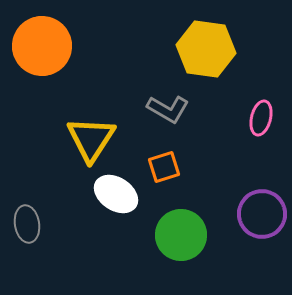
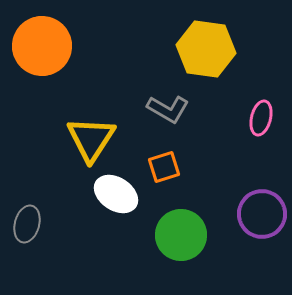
gray ellipse: rotated 24 degrees clockwise
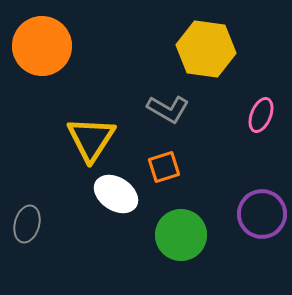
pink ellipse: moved 3 px up; rotated 8 degrees clockwise
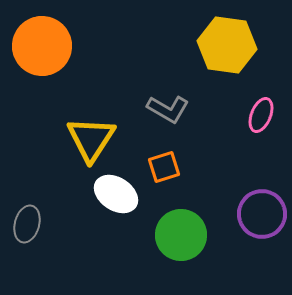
yellow hexagon: moved 21 px right, 4 px up
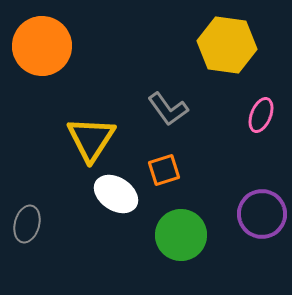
gray L-shape: rotated 24 degrees clockwise
orange square: moved 3 px down
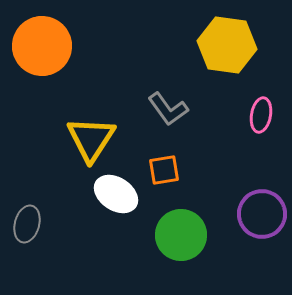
pink ellipse: rotated 12 degrees counterclockwise
orange square: rotated 8 degrees clockwise
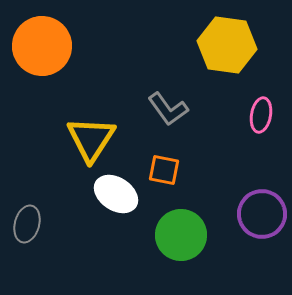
orange square: rotated 20 degrees clockwise
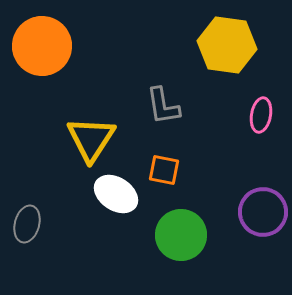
gray L-shape: moved 5 px left, 3 px up; rotated 27 degrees clockwise
purple circle: moved 1 px right, 2 px up
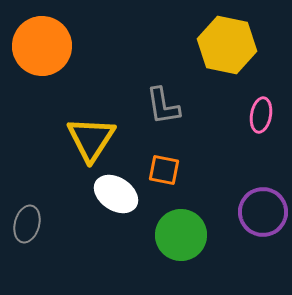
yellow hexagon: rotated 4 degrees clockwise
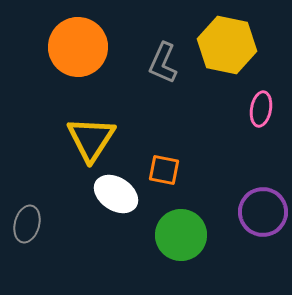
orange circle: moved 36 px right, 1 px down
gray L-shape: moved 43 px up; rotated 33 degrees clockwise
pink ellipse: moved 6 px up
